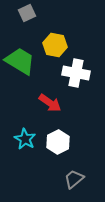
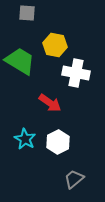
gray square: rotated 30 degrees clockwise
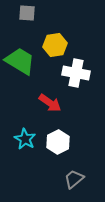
yellow hexagon: rotated 20 degrees counterclockwise
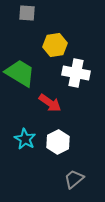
green trapezoid: moved 12 px down
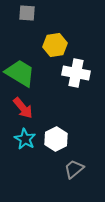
red arrow: moved 27 px left, 5 px down; rotated 15 degrees clockwise
white hexagon: moved 2 px left, 3 px up
gray trapezoid: moved 10 px up
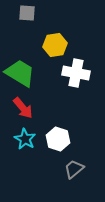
white hexagon: moved 2 px right; rotated 15 degrees counterclockwise
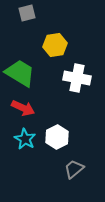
gray square: rotated 18 degrees counterclockwise
white cross: moved 1 px right, 5 px down
red arrow: rotated 25 degrees counterclockwise
white hexagon: moved 1 px left, 2 px up; rotated 15 degrees clockwise
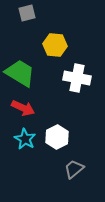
yellow hexagon: rotated 15 degrees clockwise
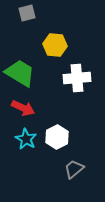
white cross: rotated 16 degrees counterclockwise
cyan star: moved 1 px right
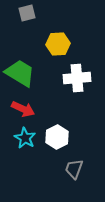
yellow hexagon: moved 3 px right, 1 px up; rotated 10 degrees counterclockwise
red arrow: moved 1 px down
cyan star: moved 1 px left, 1 px up
gray trapezoid: rotated 30 degrees counterclockwise
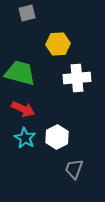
green trapezoid: rotated 16 degrees counterclockwise
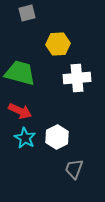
red arrow: moved 3 px left, 2 px down
